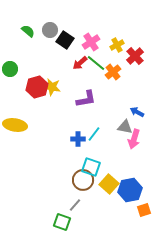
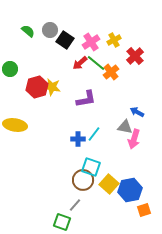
yellow cross: moved 3 px left, 5 px up
orange cross: moved 2 px left
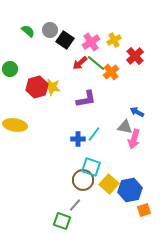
green square: moved 1 px up
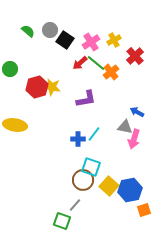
yellow square: moved 2 px down
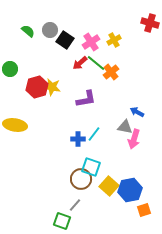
red cross: moved 15 px right, 33 px up; rotated 30 degrees counterclockwise
brown circle: moved 2 px left, 1 px up
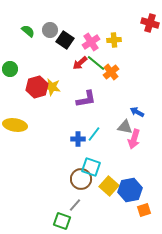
yellow cross: rotated 24 degrees clockwise
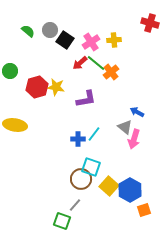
green circle: moved 2 px down
yellow star: moved 4 px right
gray triangle: rotated 28 degrees clockwise
blue hexagon: rotated 20 degrees counterclockwise
